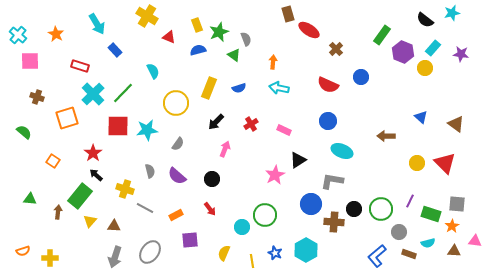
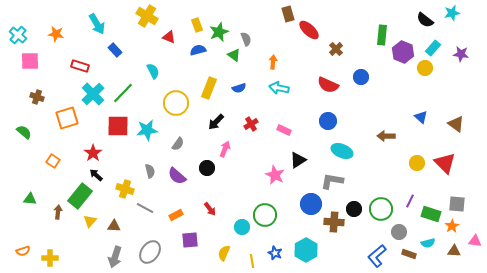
red ellipse at (309, 30): rotated 10 degrees clockwise
orange star at (56, 34): rotated 21 degrees counterclockwise
green rectangle at (382, 35): rotated 30 degrees counterclockwise
pink star at (275, 175): rotated 18 degrees counterclockwise
black circle at (212, 179): moved 5 px left, 11 px up
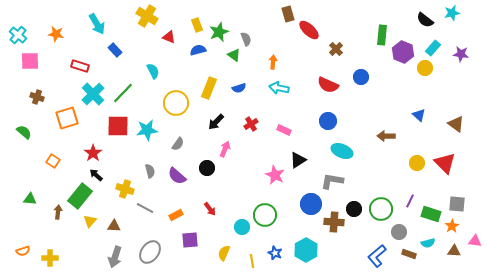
blue triangle at (421, 117): moved 2 px left, 2 px up
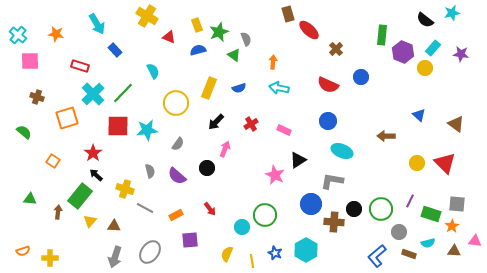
yellow semicircle at (224, 253): moved 3 px right, 1 px down
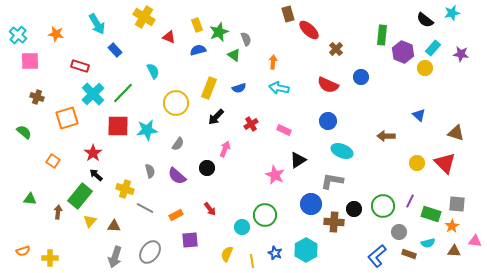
yellow cross at (147, 16): moved 3 px left, 1 px down
black arrow at (216, 122): moved 5 px up
brown triangle at (456, 124): moved 9 px down; rotated 18 degrees counterclockwise
green circle at (381, 209): moved 2 px right, 3 px up
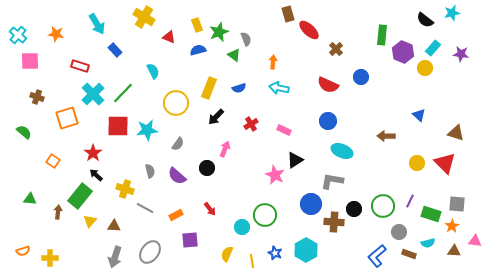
black triangle at (298, 160): moved 3 px left
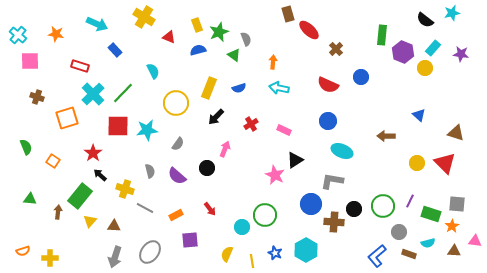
cyan arrow at (97, 24): rotated 35 degrees counterclockwise
green semicircle at (24, 132): moved 2 px right, 15 px down; rotated 28 degrees clockwise
black arrow at (96, 175): moved 4 px right
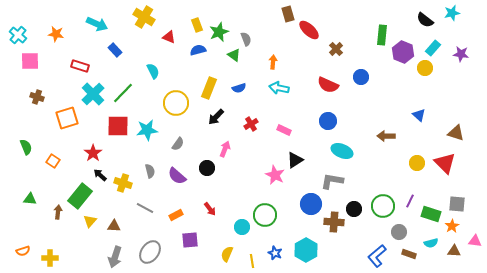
yellow cross at (125, 189): moved 2 px left, 6 px up
cyan semicircle at (428, 243): moved 3 px right
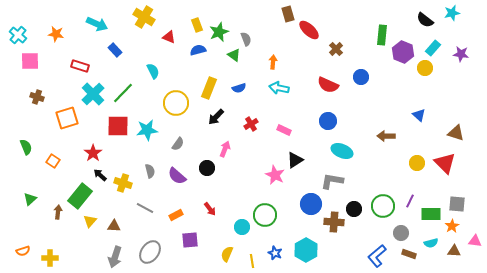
green triangle at (30, 199): rotated 48 degrees counterclockwise
green rectangle at (431, 214): rotated 18 degrees counterclockwise
gray circle at (399, 232): moved 2 px right, 1 px down
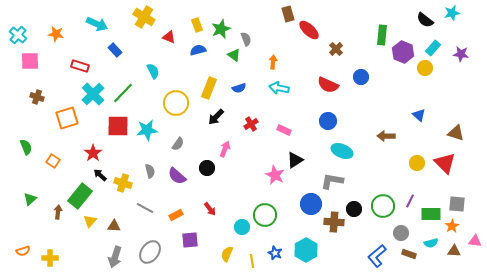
green star at (219, 32): moved 2 px right, 3 px up
